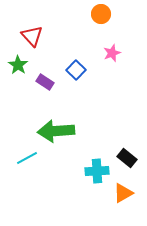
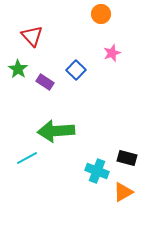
green star: moved 4 px down
black rectangle: rotated 24 degrees counterclockwise
cyan cross: rotated 25 degrees clockwise
orange triangle: moved 1 px up
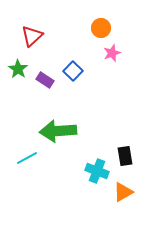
orange circle: moved 14 px down
red triangle: rotated 30 degrees clockwise
blue square: moved 3 px left, 1 px down
purple rectangle: moved 2 px up
green arrow: moved 2 px right
black rectangle: moved 2 px left, 2 px up; rotated 66 degrees clockwise
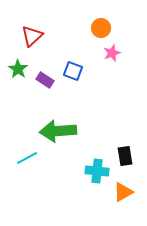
blue square: rotated 24 degrees counterclockwise
cyan cross: rotated 15 degrees counterclockwise
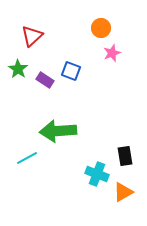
blue square: moved 2 px left
cyan cross: moved 3 px down; rotated 15 degrees clockwise
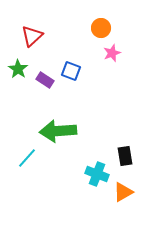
cyan line: rotated 20 degrees counterclockwise
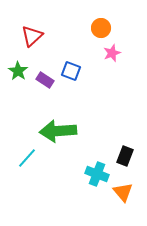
green star: moved 2 px down
black rectangle: rotated 30 degrees clockwise
orange triangle: rotated 40 degrees counterclockwise
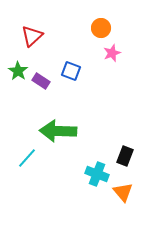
purple rectangle: moved 4 px left, 1 px down
green arrow: rotated 6 degrees clockwise
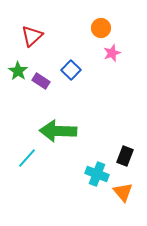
blue square: moved 1 px up; rotated 24 degrees clockwise
